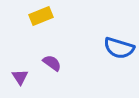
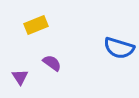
yellow rectangle: moved 5 px left, 9 px down
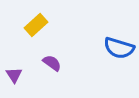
yellow rectangle: rotated 20 degrees counterclockwise
purple triangle: moved 6 px left, 2 px up
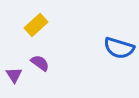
purple semicircle: moved 12 px left
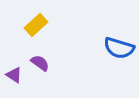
purple triangle: rotated 24 degrees counterclockwise
